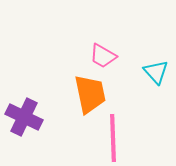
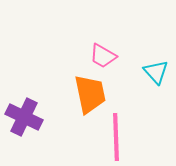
pink line: moved 3 px right, 1 px up
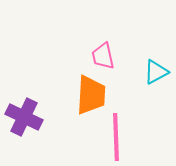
pink trapezoid: rotated 48 degrees clockwise
cyan triangle: rotated 44 degrees clockwise
orange trapezoid: moved 1 px right, 1 px down; rotated 15 degrees clockwise
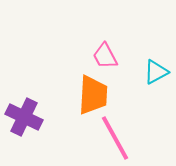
pink trapezoid: moved 2 px right; rotated 16 degrees counterclockwise
orange trapezoid: moved 2 px right
pink line: moved 1 px left, 1 px down; rotated 27 degrees counterclockwise
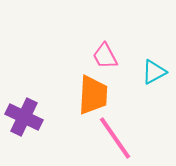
cyan triangle: moved 2 px left
pink line: rotated 6 degrees counterclockwise
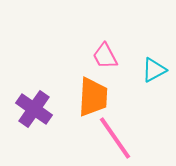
cyan triangle: moved 2 px up
orange trapezoid: moved 2 px down
purple cross: moved 10 px right, 8 px up; rotated 9 degrees clockwise
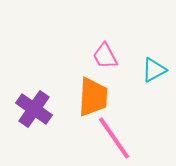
pink line: moved 1 px left
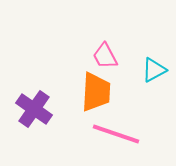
orange trapezoid: moved 3 px right, 5 px up
pink line: moved 2 px right, 4 px up; rotated 36 degrees counterclockwise
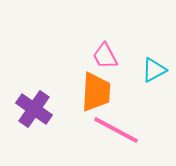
pink line: moved 4 px up; rotated 9 degrees clockwise
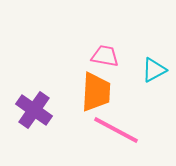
pink trapezoid: rotated 128 degrees clockwise
purple cross: moved 1 px down
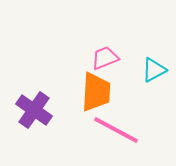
pink trapezoid: moved 2 px down; rotated 32 degrees counterclockwise
